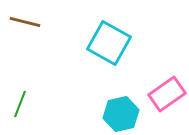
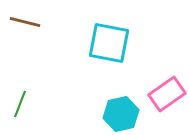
cyan square: rotated 18 degrees counterclockwise
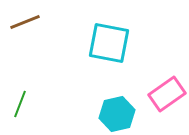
brown line: rotated 36 degrees counterclockwise
cyan hexagon: moved 4 px left
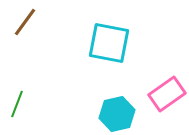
brown line: rotated 32 degrees counterclockwise
green line: moved 3 px left
